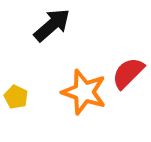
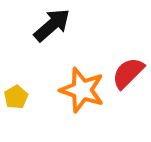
orange star: moved 2 px left, 2 px up
yellow pentagon: rotated 15 degrees clockwise
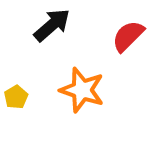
red semicircle: moved 37 px up
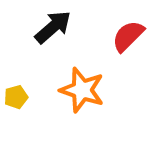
black arrow: moved 1 px right, 2 px down
yellow pentagon: rotated 15 degrees clockwise
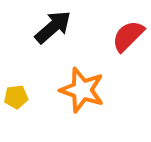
yellow pentagon: rotated 10 degrees clockwise
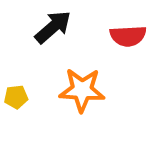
red semicircle: rotated 138 degrees counterclockwise
orange star: rotated 15 degrees counterclockwise
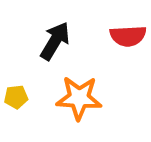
black arrow: moved 2 px right, 14 px down; rotated 18 degrees counterclockwise
orange star: moved 3 px left, 8 px down
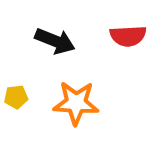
black arrow: rotated 81 degrees clockwise
orange star: moved 3 px left, 5 px down
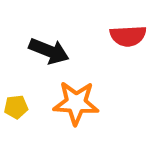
black arrow: moved 6 px left, 10 px down
yellow pentagon: moved 10 px down
